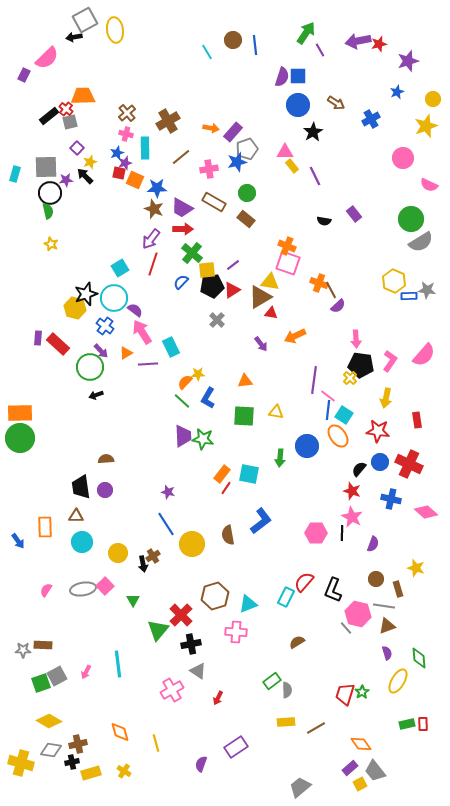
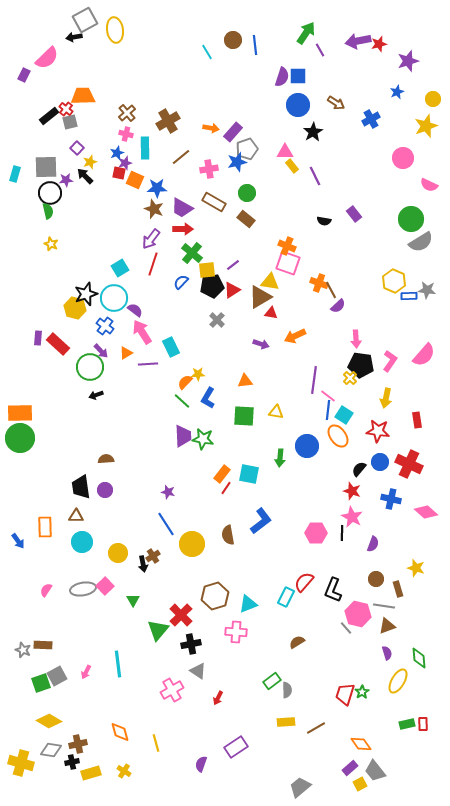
purple arrow at (261, 344): rotated 35 degrees counterclockwise
gray star at (23, 650): rotated 21 degrees clockwise
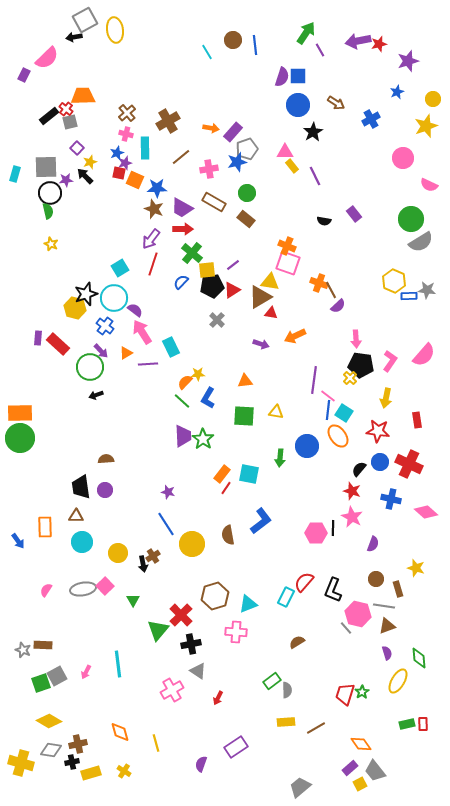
cyan square at (344, 415): moved 2 px up
green star at (203, 439): rotated 25 degrees clockwise
black line at (342, 533): moved 9 px left, 5 px up
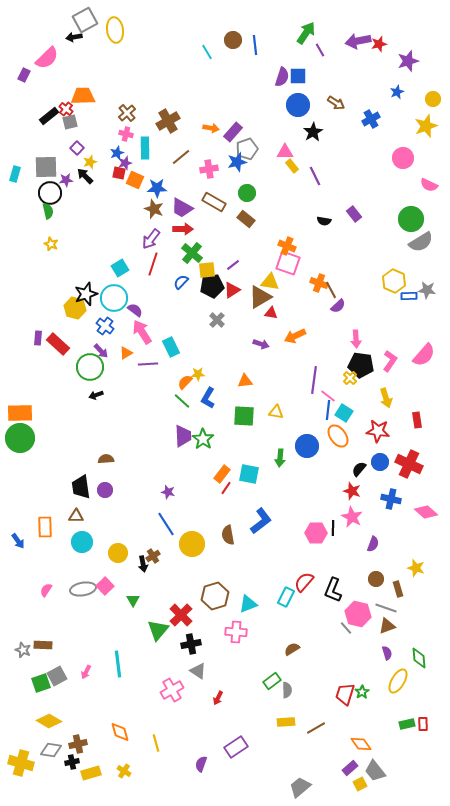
yellow arrow at (386, 398): rotated 30 degrees counterclockwise
gray line at (384, 606): moved 2 px right, 2 px down; rotated 10 degrees clockwise
brown semicircle at (297, 642): moved 5 px left, 7 px down
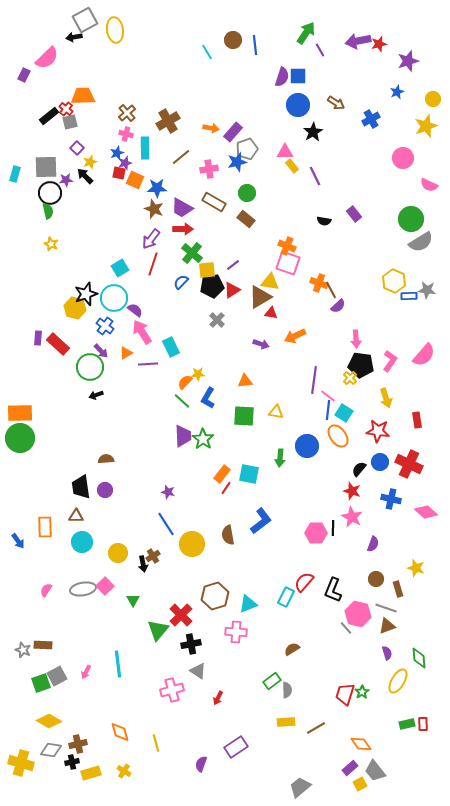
pink cross at (172, 690): rotated 15 degrees clockwise
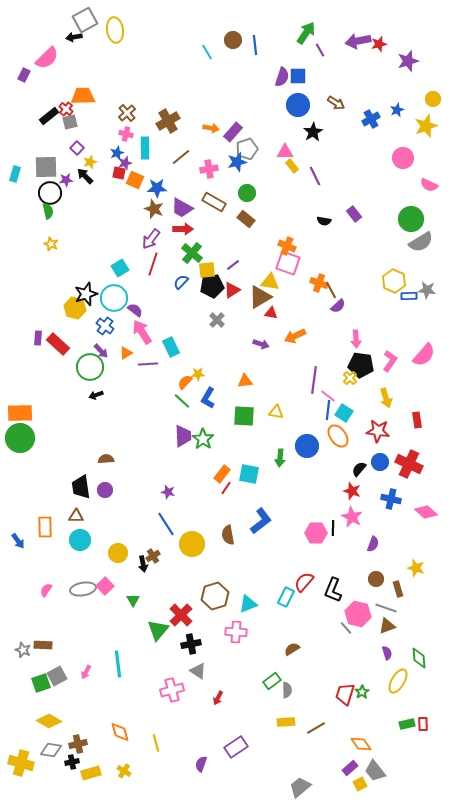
blue star at (397, 92): moved 18 px down
cyan circle at (82, 542): moved 2 px left, 2 px up
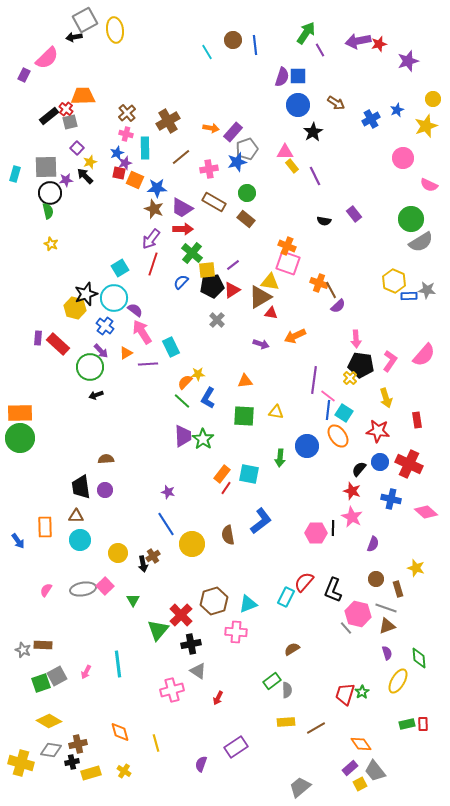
brown hexagon at (215, 596): moved 1 px left, 5 px down
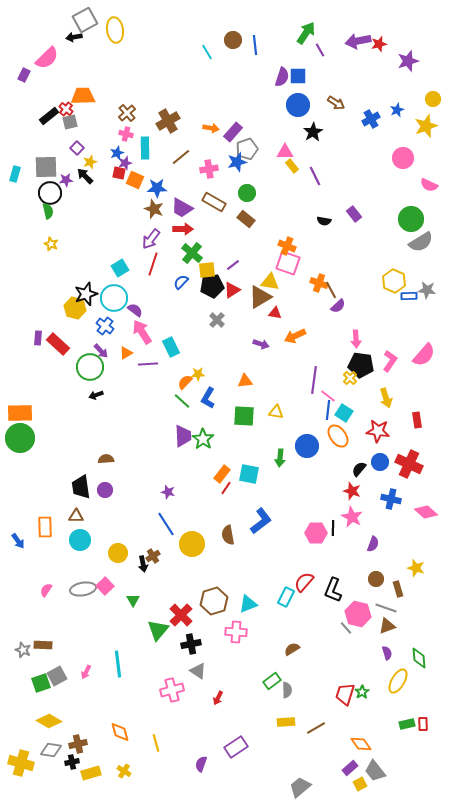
red triangle at (271, 313): moved 4 px right
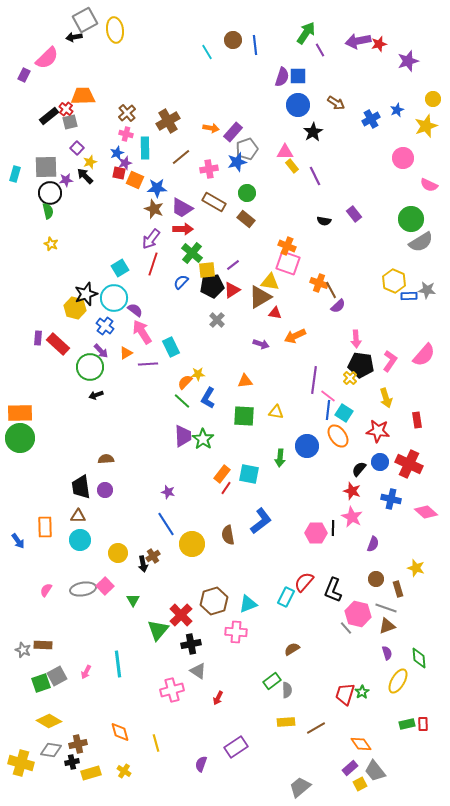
brown triangle at (76, 516): moved 2 px right
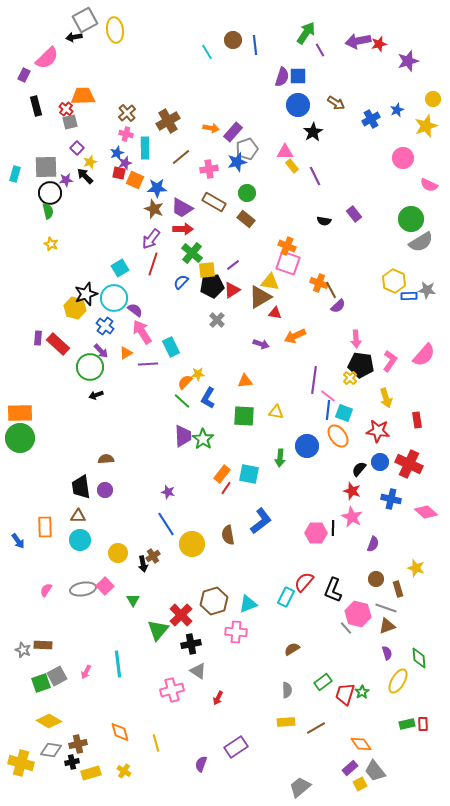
black rectangle at (49, 116): moved 13 px left, 10 px up; rotated 66 degrees counterclockwise
cyan square at (344, 413): rotated 12 degrees counterclockwise
green rectangle at (272, 681): moved 51 px right, 1 px down
